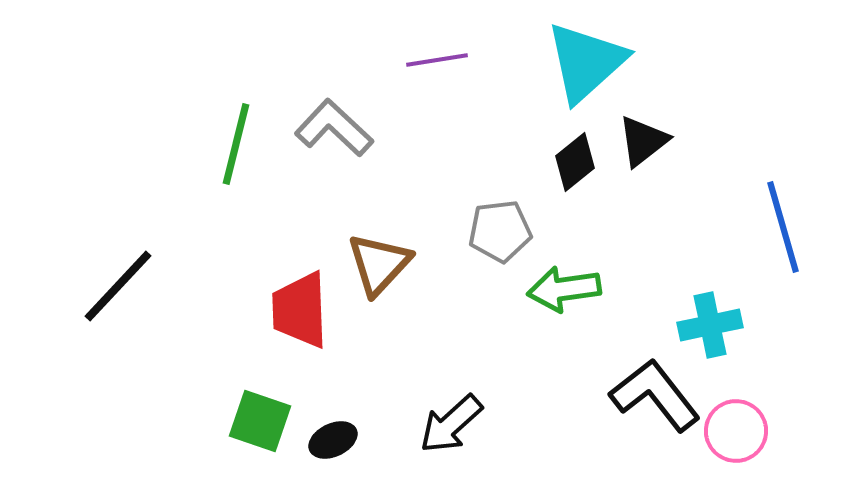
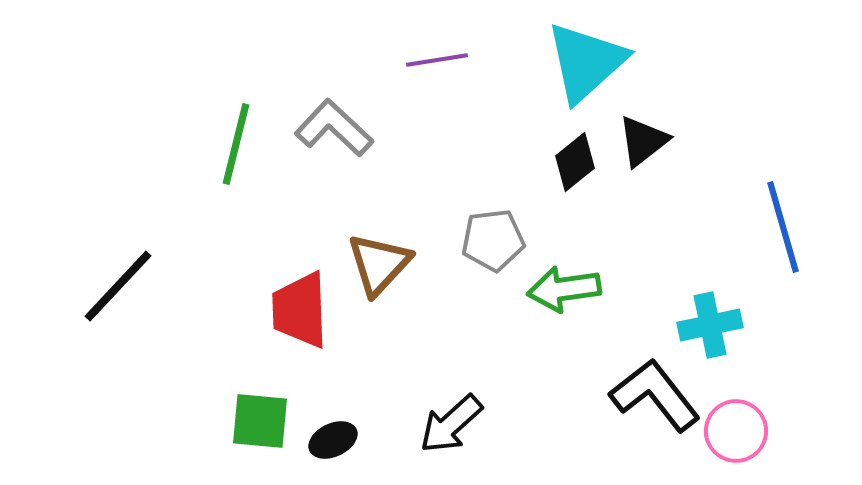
gray pentagon: moved 7 px left, 9 px down
green square: rotated 14 degrees counterclockwise
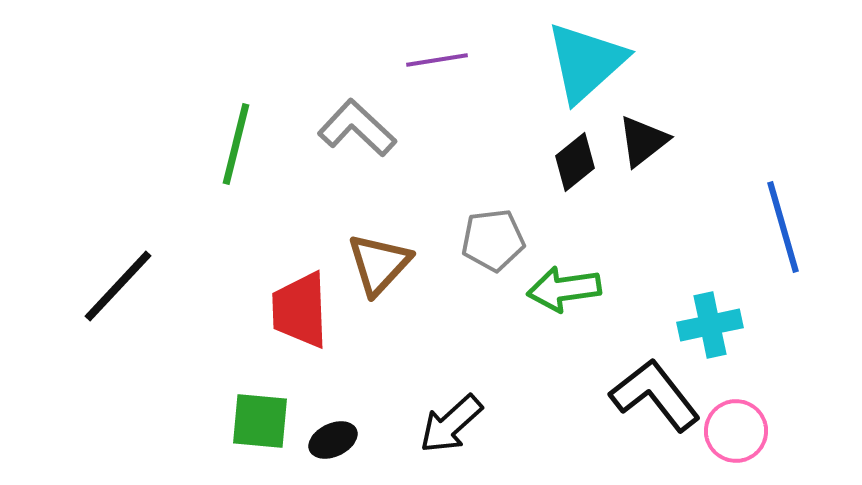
gray L-shape: moved 23 px right
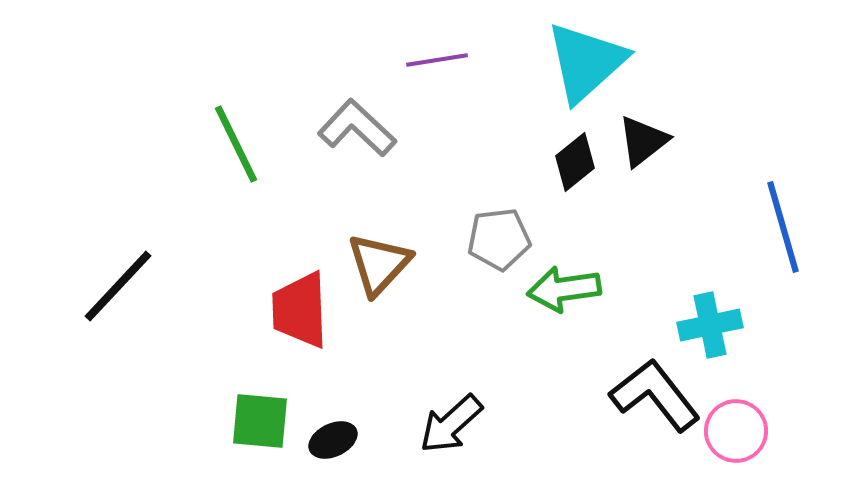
green line: rotated 40 degrees counterclockwise
gray pentagon: moved 6 px right, 1 px up
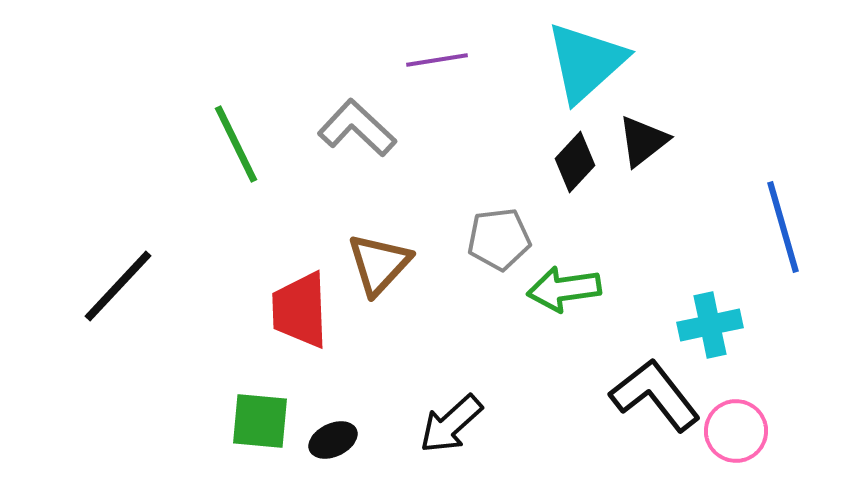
black diamond: rotated 8 degrees counterclockwise
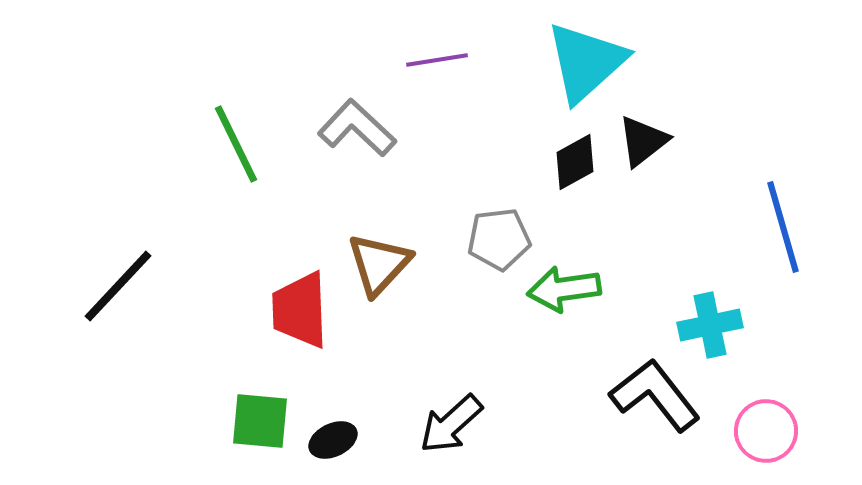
black diamond: rotated 18 degrees clockwise
pink circle: moved 30 px right
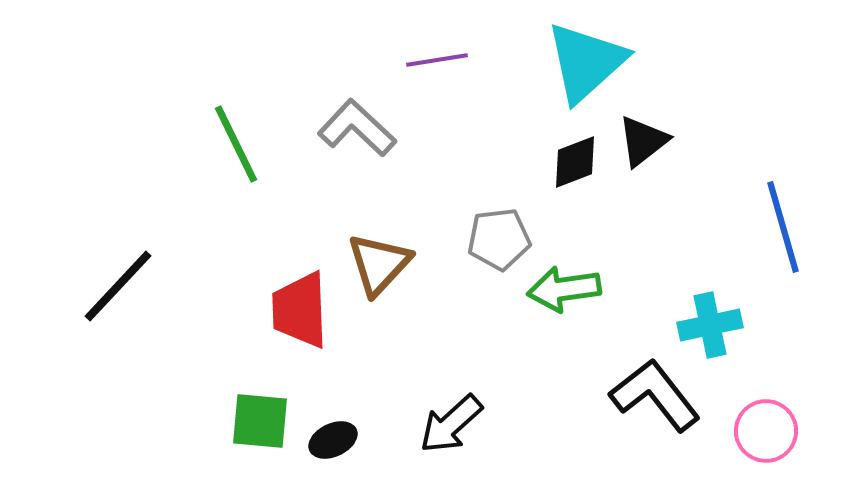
black diamond: rotated 8 degrees clockwise
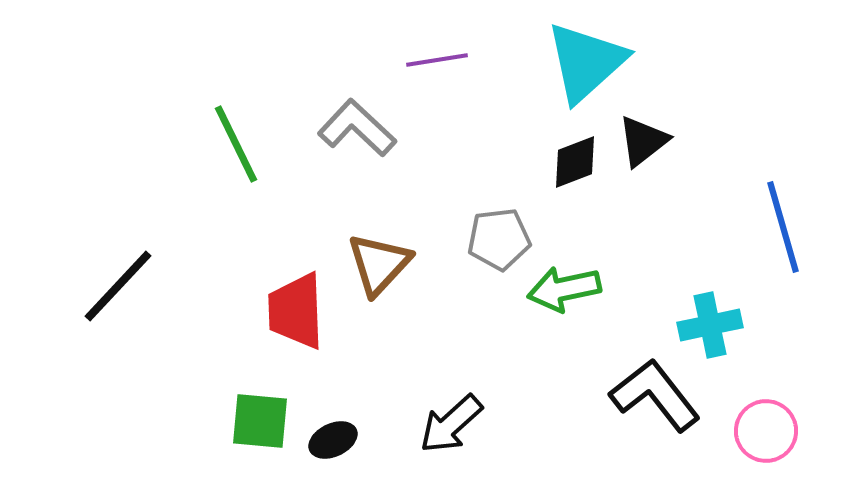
green arrow: rotated 4 degrees counterclockwise
red trapezoid: moved 4 px left, 1 px down
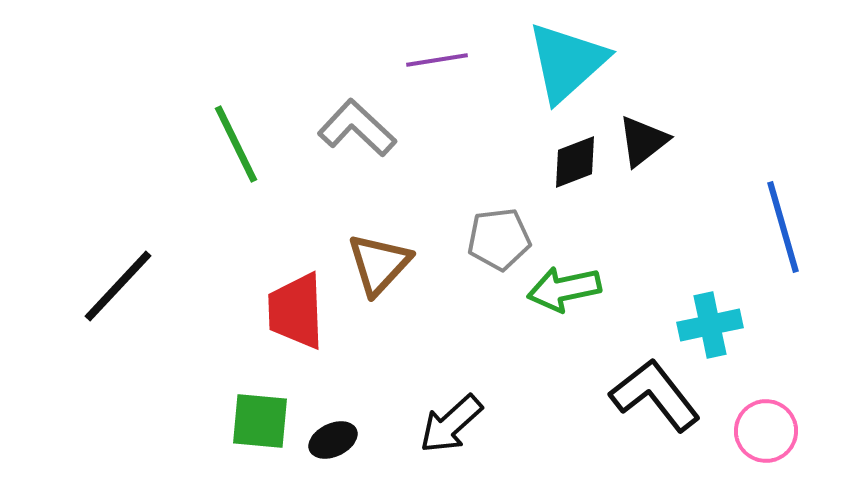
cyan triangle: moved 19 px left
